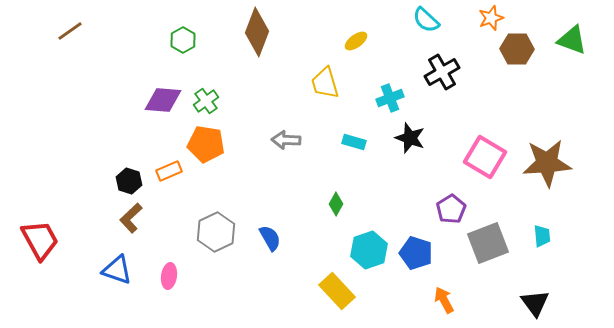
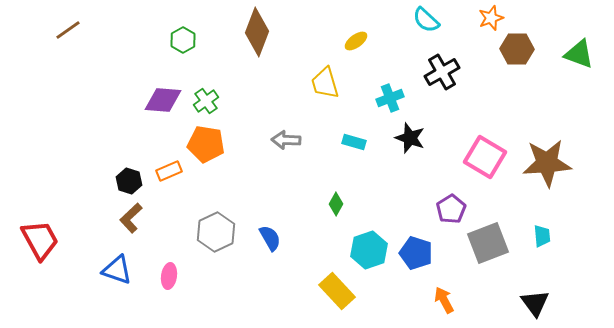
brown line: moved 2 px left, 1 px up
green triangle: moved 7 px right, 14 px down
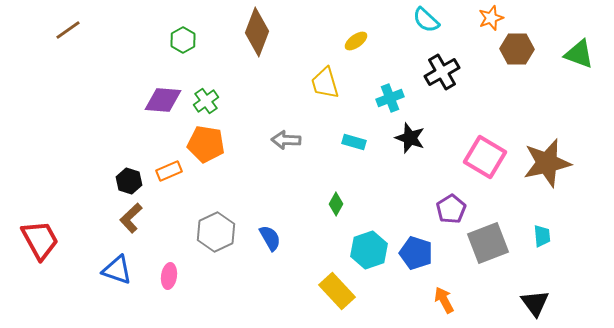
brown star: rotated 9 degrees counterclockwise
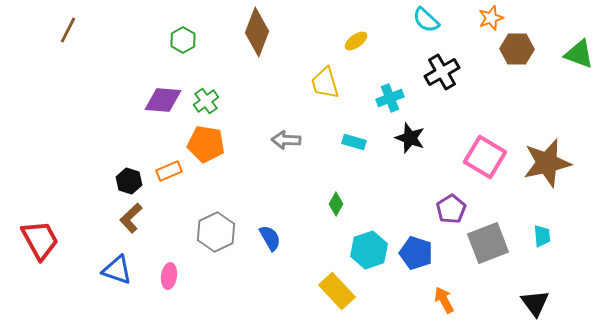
brown line: rotated 28 degrees counterclockwise
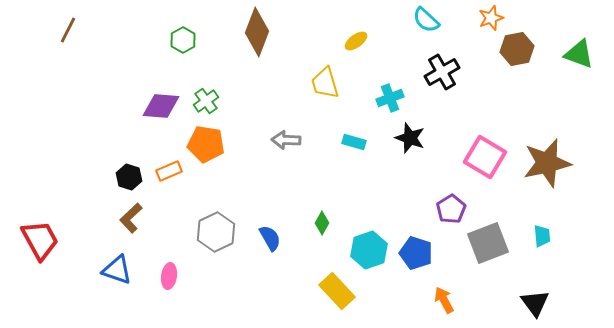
brown hexagon: rotated 12 degrees counterclockwise
purple diamond: moved 2 px left, 6 px down
black hexagon: moved 4 px up
green diamond: moved 14 px left, 19 px down
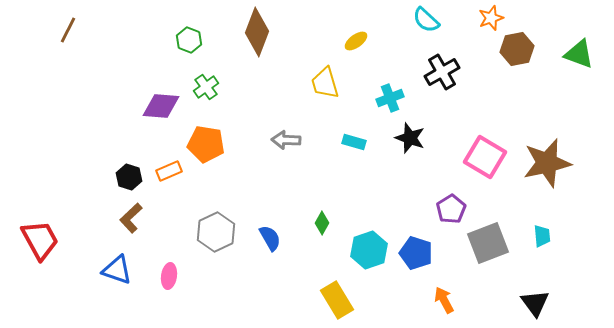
green hexagon: moved 6 px right; rotated 10 degrees counterclockwise
green cross: moved 14 px up
yellow rectangle: moved 9 px down; rotated 12 degrees clockwise
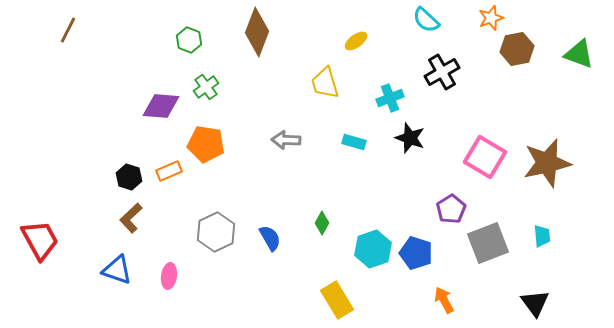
cyan hexagon: moved 4 px right, 1 px up
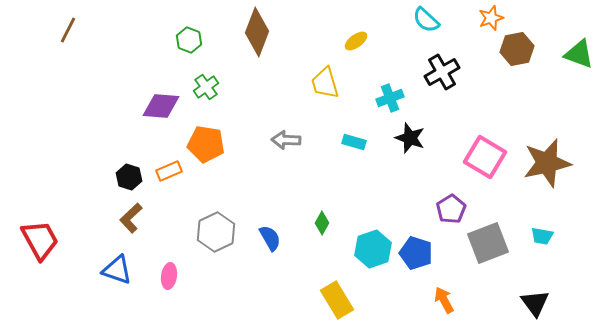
cyan trapezoid: rotated 105 degrees clockwise
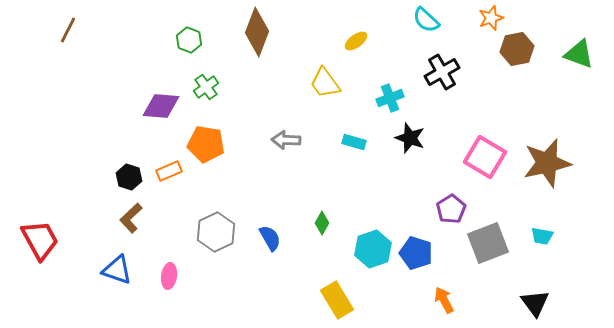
yellow trapezoid: rotated 20 degrees counterclockwise
